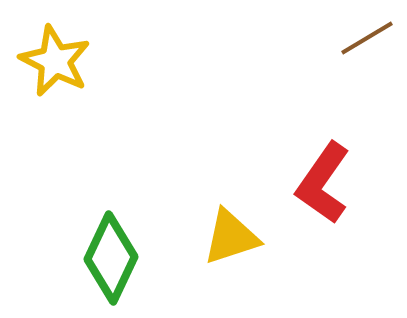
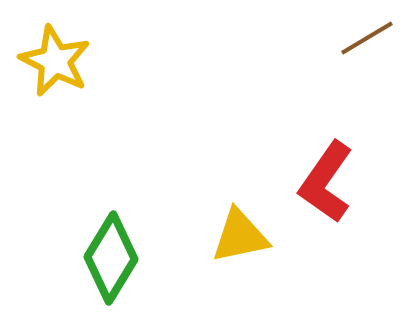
red L-shape: moved 3 px right, 1 px up
yellow triangle: moved 9 px right, 1 px up; rotated 6 degrees clockwise
green diamond: rotated 6 degrees clockwise
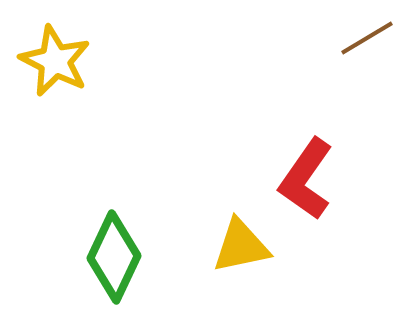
red L-shape: moved 20 px left, 3 px up
yellow triangle: moved 1 px right, 10 px down
green diamond: moved 3 px right, 1 px up; rotated 6 degrees counterclockwise
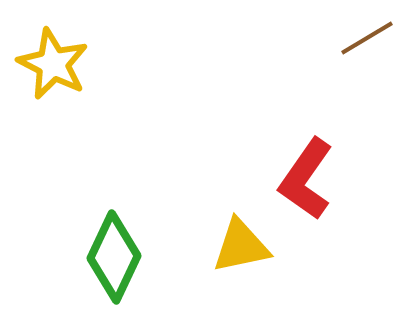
yellow star: moved 2 px left, 3 px down
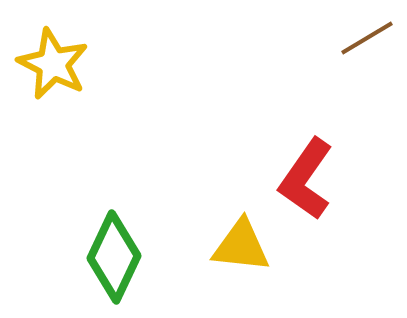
yellow triangle: rotated 18 degrees clockwise
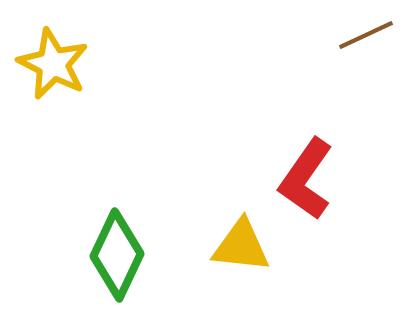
brown line: moved 1 px left, 3 px up; rotated 6 degrees clockwise
green diamond: moved 3 px right, 2 px up
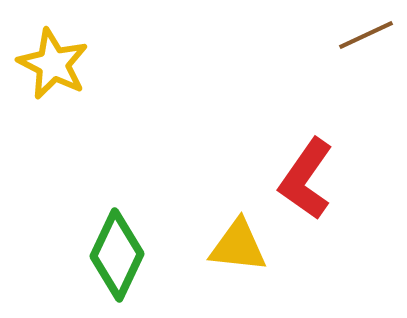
yellow triangle: moved 3 px left
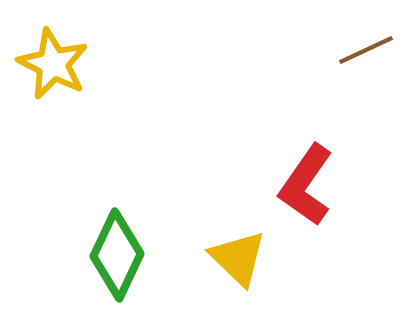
brown line: moved 15 px down
red L-shape: moved 6 px down
yellow triangle: moved 12 px down; rotated 38 degrees clockwise
